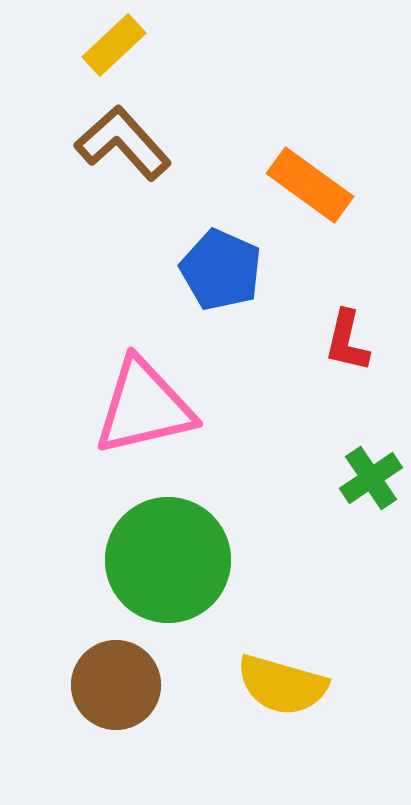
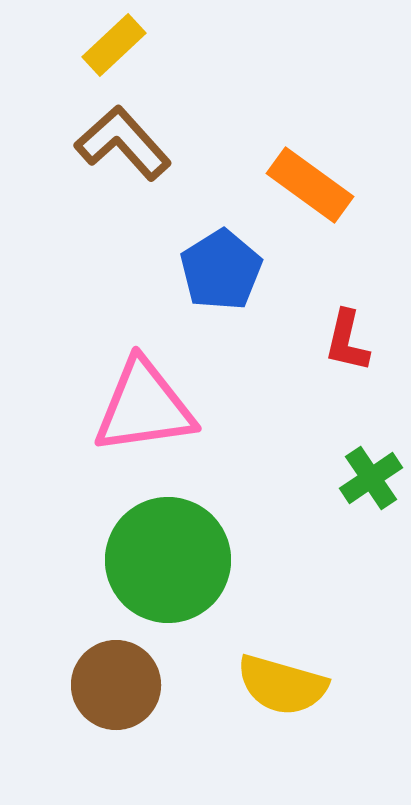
blue pentagon: rotated 16 degrees clockwise
pink triangle: rotated 5 degrees clockwise
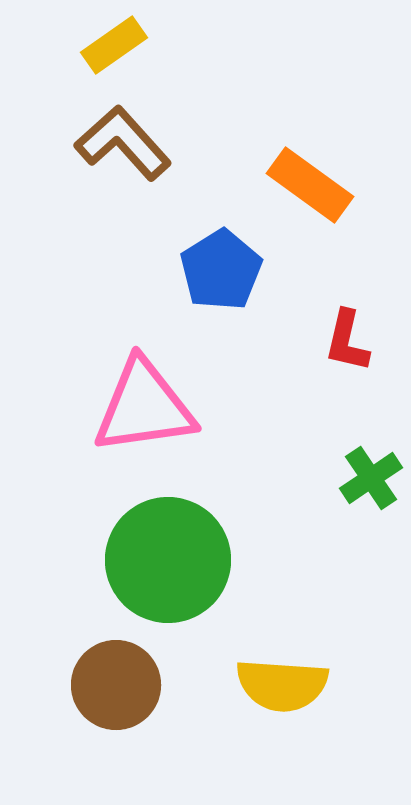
yellow rectangle: rotated 8 degrees clockwise
yellow semicircle: rotated 12 degrees counterclockwise
